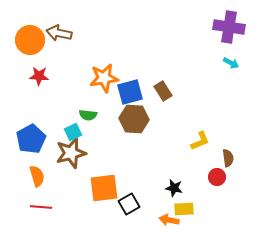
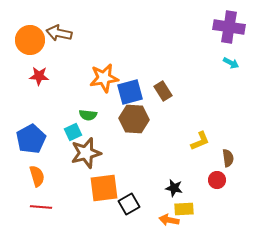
brown star: moved 15 px right
red circle: moved 3 px down
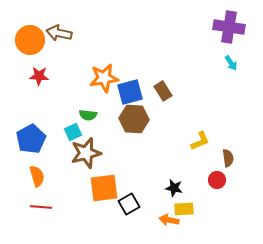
cyan arrow: rotated 28 degrees clockwise
